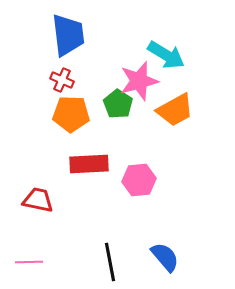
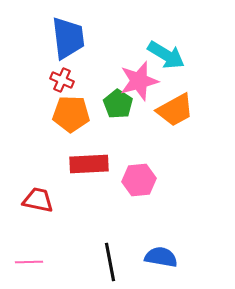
blue trapezoid: moved 3 px down
blue semicircle: moved 4 px left; rotated 40 degrees counterclockwise
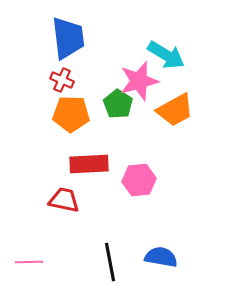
red trapezoid: moved 26 px right
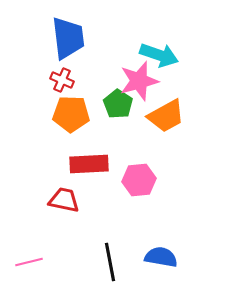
cyan arrow: moved 7 px left; rotated 12 degrees counterclockwise
orange trapezoid: moved 9 px left, 6 px down
pink line: rotated 12 degrees counterclockwise
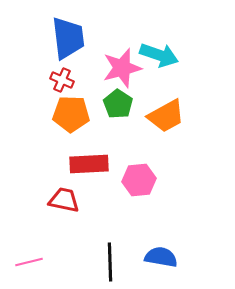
pink star: moved 17 px left, 13 px up
black line: rotated 9 degrees clockwise
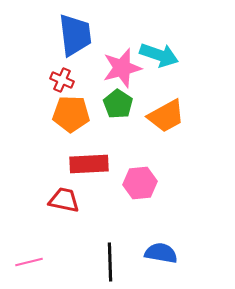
blue trapezoid: moved 7 px right, 3 px up
pink hexagon: moved 1 px right, 3 px down
blue semicircle: moved 4 px up
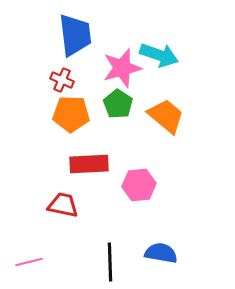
orange trapezoid: rotated 111 degrees counterclockwise
pink hexagon: moved 1 px left, 2 px down
red trapezoid: moved 1 px left, 5 px down
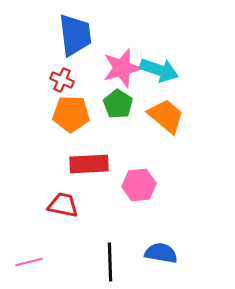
cyan arrow: moved 15 px down
